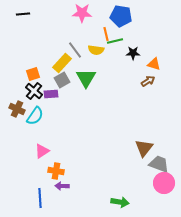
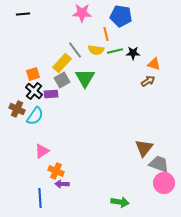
green line: moved 10 px down
green triangle: moved 1 px left
orange cross: rotated 14 degrees clockwise
purple arrow: moved 2 px up
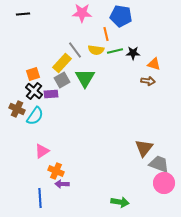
brown arrow: rotated 40 degrees clockwise
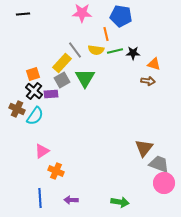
purple arrow: moved 9 px right, 16 px down
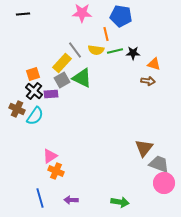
green triangle: moved 3 px left; rotated 35 degrees counterclockwise
pink triangle: moved 8 px right, 5 px down
blue line: rotated 12 degrees counterclockwise
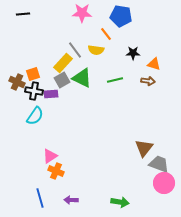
orange line: rotated 24 degrees counterclockwise
green line: moved 29 px down
yellow rectangle: moved 1 px right
black cross: rotated 30 degrees counterclockwise
brown cross: moved 27 px up
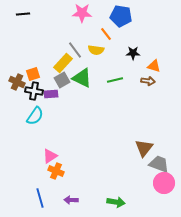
orange triangle: moved 2 px down
green arrow: moved 4 px left
